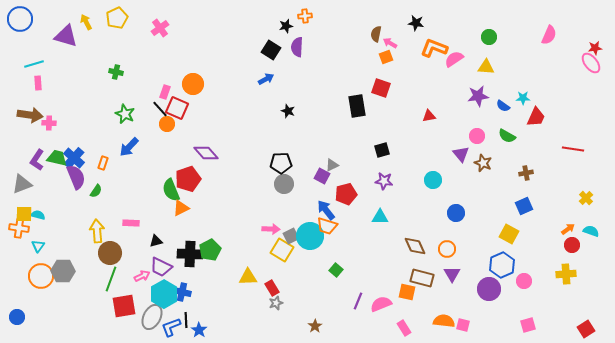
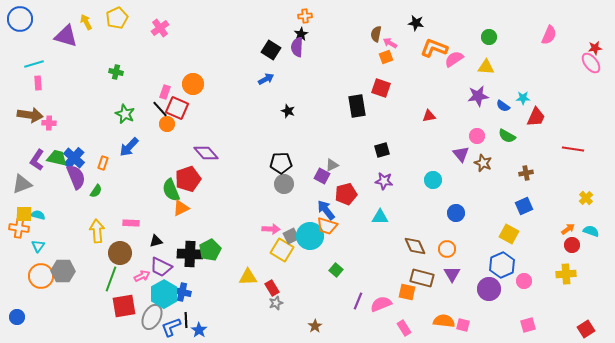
black star at (286, 26): moved 15 px right, 8 px down; rotated 16 degrees counterclockwise
brown circle at (110, 253): moved 10 px right
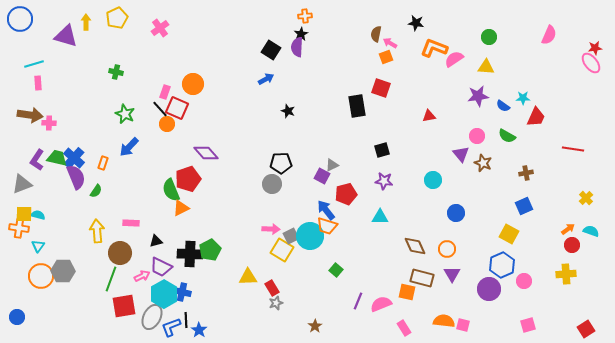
yellow arrow at (86, 22): rotated 28 degrees clockwise
gray circle at (284, 184): moved 12 px left
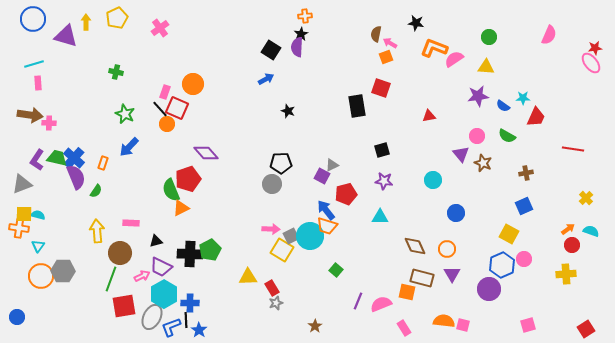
blue circle at (20, 19): moved 13 px right
pink circle at (524, 281): moved 22 px up
blue cross at (182, 292): moved 8 px right, 11 px down; rotated 12 degrees counterclockwise
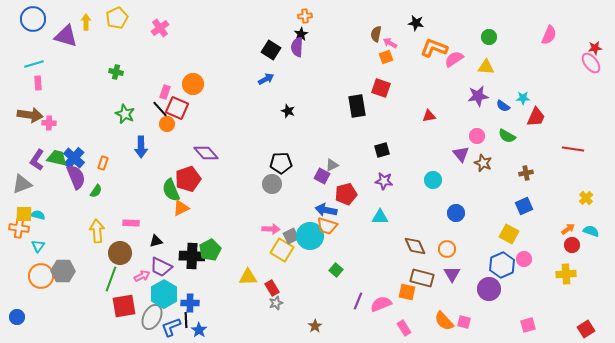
blue arrow at (129, 147): moved 12 px right; rotated 45 degrees counterclockwise
blue arrow at (326, 210): rotated 40 degrees counterclockwise
black cross at (190, 254): moved 2 px right, 2 px down
orange semicircle at (444, 321): rotated 140 degrees counterclockwise
pink square at (463, 325): moved 1 px right, 3 px up
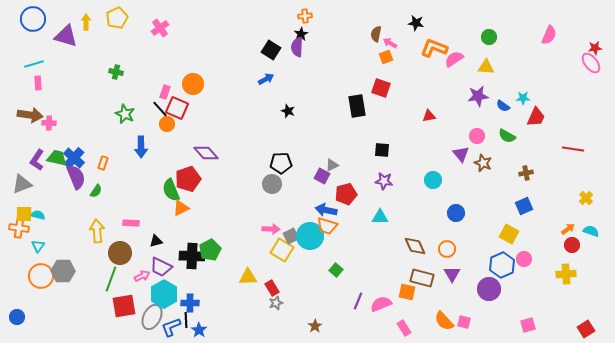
black square at (382, 150): rotated 21 degrees clockwise
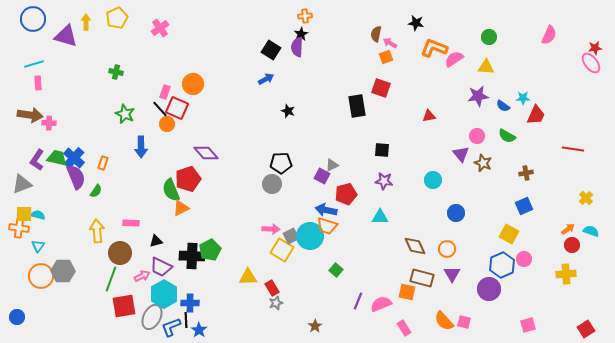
red trapezoid at (536, 117): moved 2 px up
